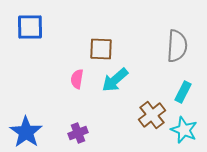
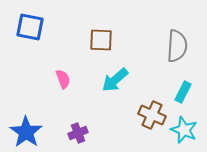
blue square: rotated 12 degrees clockwise
brown square: moved 9 px up
pink semicircle: moved 14 px left; rotated 150 degrees clockwise
brown cross: rotated 28 degrees counterclockwise
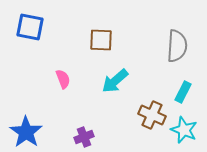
cyan arrow: moved 1 px down
purple cross: moved 6 px right, 4 px down
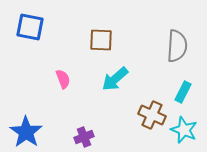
cyan arrow: moved 2 px up
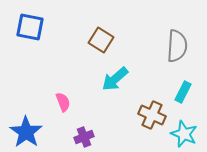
brown square: rotated 30 degrees clockwise
pink semicircle: moved 23 px down
cyan star: moved 4 px down
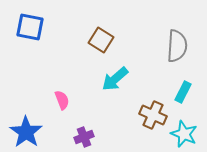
pink semicircle: moved 1 px left, 2 px up
brown cross: moved 1 px right
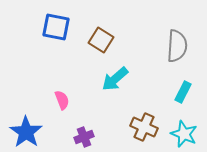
blue square: moved 26 px right
brown cross: moved 9 px left, 12 px down
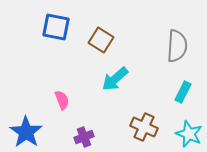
cyan star: moved 5 px right
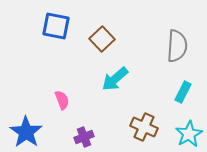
blue square: moved 1 px up
brown square: moved 1 px right, 1 px up; rotated 15 degrees clockwise
cyan star: rotated 20 degrees clockwise
